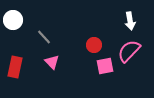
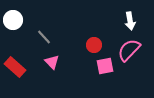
pink semicircle: moved 1 px up
red rectangle: rotated 60 degrees counterclockwise
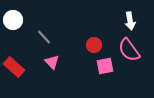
pink semicircle: rotated 80 degrees counterclockwise
red rectangle: moved 1 px left
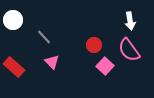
pink square: rotated 36 degrees counterclockwise
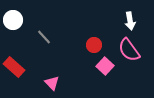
pink triangle: moved 21 px down
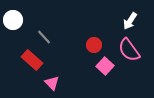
white arrow: rotated 42 degrees clockwise
red rectangle: moved 18 px right, 7 px up
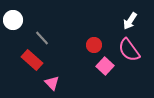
gray line: moved 2 px left, 1 px down
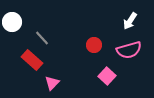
white circle: moved 1 px left, 2 px down
pink semicircle: rotated 70 degrees counterclockwise
pink square: moved 2 px right, 10 px down
pink triangle: rotated 28 degrees clockwise
